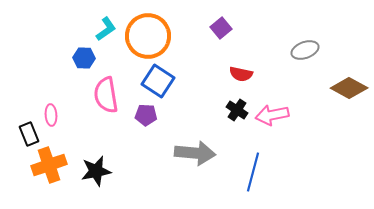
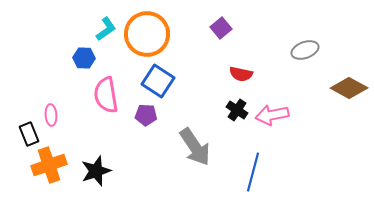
orange circle: moved 1 px left, 2 px up
gray arrow: moved 6 px up; rotated 51 degrees clockwise
black star: rotated 8 degrees counterclockwise
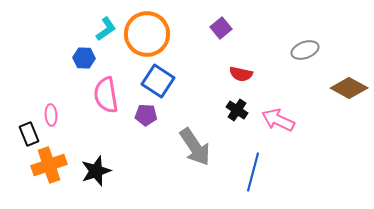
pink arrow: moved 6 px right, 5 px down; rotated 36 degrees clockwise
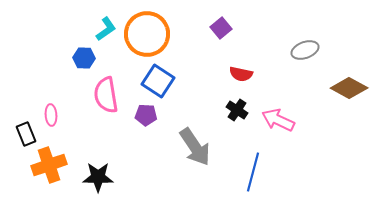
black rectangle: moved 3 px left
black star: moved 2 px right, 6 px down; rotated 20 degrees clockwise
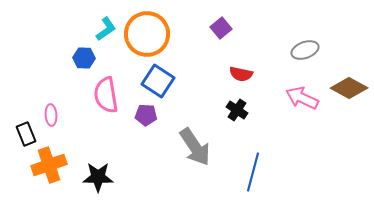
pink arrow: moved 24 px right, 22 px up
